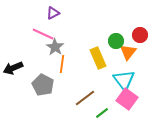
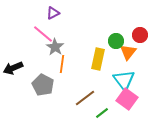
pink line: rotated 15 degrees clockwise
yellow rectangle: moved 1 px down; rotated 35 degrees clockwise
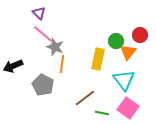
purple triangle: moved 14 px left; rotated 48 degrees counterclockwise
gray star: rotated 12 degrees counterclockwise
black arrow: moved 2 px up
pink square: moved 1 px right, 9 px down
green line: rotated 48 degrees clockwise
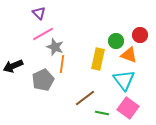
pink line: rotated 70 degrees counterclockwise
orange triangle: moved 1 px right, 3 px down; rotated 48 degrees counterclockwise
gray pentagon: moved 5 px up; rotated 20 degrees clockwise
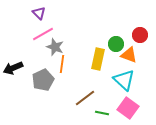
green circle: moved 3 px down
black arrow: moved 2 px down
cyan triangle: rotated 10 degrees counterclockwise
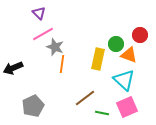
gray pentagon: moved 10 px left, 26 px down
pink square: moved 1 px left, 1 px up; rotated 30 degrees clockwise
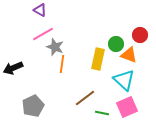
purple triangle: moved 1 px right, 3 px up; rotated 16 degrees counterclockwise
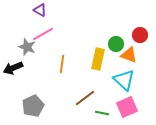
gray star: moved 28 px left
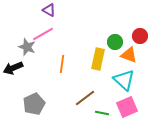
purple triangle: moved 9 px right
red circle: moved 1 px down
green circle: moved 1 px left, 2 px up
gray pentagon: moved 1 px right, 2 px up
